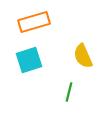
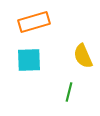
cyan square: rotated 16 degrees clockwise
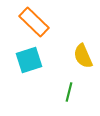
orange rectangle: rotated 60 degrees clockwise
cyan square: rotated 16 degrees counterclockwise
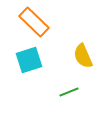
green line: rotated 54 degrees clockwise
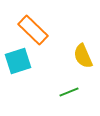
orange rectangle: moved 1 px left, 8 px down
cyan square: moved 11 px left, 1 px down
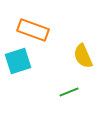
orange rectangle: rotated 24 degrees counterclockwise
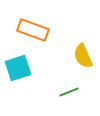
cyan square: moved 7 px down
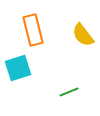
orange rectangle: rotated 56 degrees clockwise
yellow semicircle: moved 21 px up; rotated 15 degrees counterclockwise
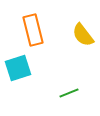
green line: moved 1 px down
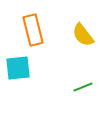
cyan square: rotated 12 degrees clockwise
green line: moved 14 px right, 6 px up
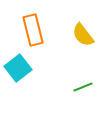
cyan square: rotated 32 degrees counterclockwise
